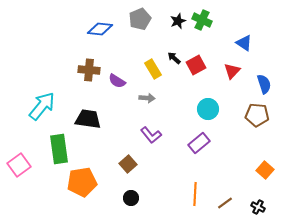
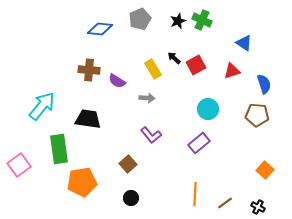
red triangle: rotated 30 degrees clockwise
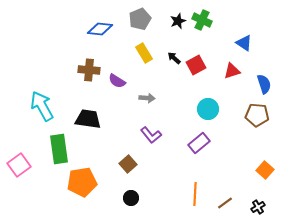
yellow rectangle: moved 9 px left, 16 px up
cyan arrow: rotated 68 degrees counterclockwise
black cross: rotated 32 degrees clockwise
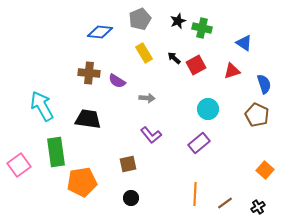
green cross: moved 8 px down; rotated 12 degrees counterclockwise
blue diamond: moved 3 px down
brown cross: moved 3 px down
brown pentagon: rotated 20 degrees clockwise
green rectangle: moved 3 px left, 3 px down
brown square: rotated 30 degrees clockwise
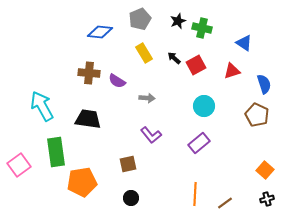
cyan circle: moved 4 px left, 3 px up
black cross: moved 9 px right, 8 px up; rotated 16 degrees clockwise
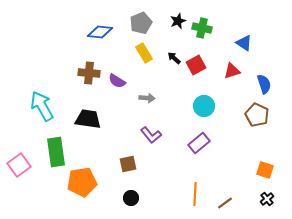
gray pentagon: moved 1 px right, 4 px down
orange square: rotated 24 degrees counterclockwise
black cross: rotated 24 degrees counterclockwise
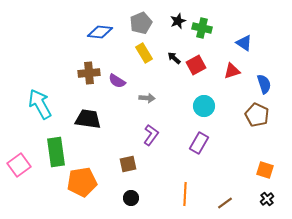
brown cross: rotated 10 degrees counterclockwise
cyan arrow: moved 2 px left, 2 px up
purple L-shape: rotated 105 degrees counterclockwise
purple rectangle: rotated 20 degrees counterclockwise
orange line: moved 10 px left
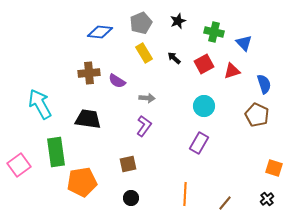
green cross: moved 12 px right, 4 px down
blue triangle: rotated 12 degrees clockwise
red square: moved 8 px right, 1 px up
purple L-shape: moved 7 px left, 9 px up
orange square: moved 9 px right, 2 px up
brown line: rotated 14 degrees counterclockwise
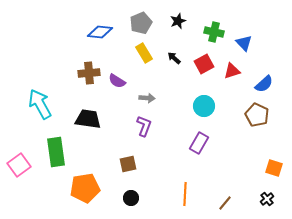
blue semicircle: rotated 66 degrees clockwise
purple L-shape: rotated 15 degrees counterclockwise
orange pentagon: moved 3 px right, 6 px down
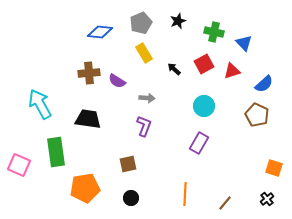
black arrow: moved 11 px down
pink square: rotated 30 degrees counterclockwise
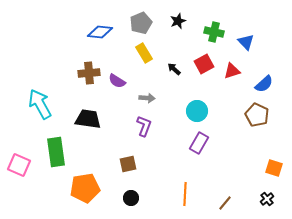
blue triangle: moved 2 px right, 1 px up
cyan circle: moved 7 px left, 5 px down
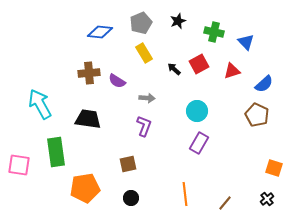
red square: moved 5 px left
pink square: rotated 15 degrees counterclockwise
orange line: rotated 10 degrees counterclockwise
